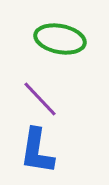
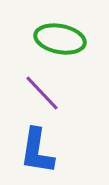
purple line: moved 2 px right, 6 px up
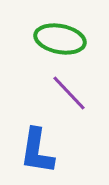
purple line: moved 27 px right
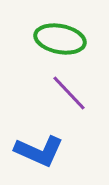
blue L-shape: moved 2 px right; rotated 75 degrees counterclockwise
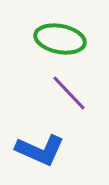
blue L-shape: moved 1 px right, 1 px up
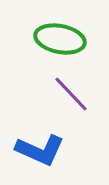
purple line: moved 2 px right, 1 px down
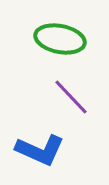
purple line: moved 3 px down
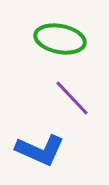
purple line: moved 1 px right, 1 px down
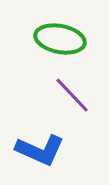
purple line: moved 3 px up
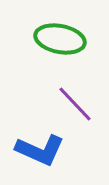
purple line: moved 3 px right, 9 px down
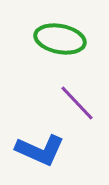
purple line: moved 2 px right, 1 px up
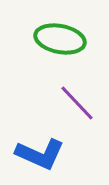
blue L-shape: moved 4 px down
